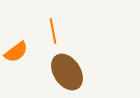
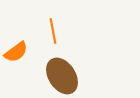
brown ellipse: moved 5 px left, 4 px down
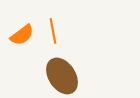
orange semicircle: moved 6 px right, 17 px up
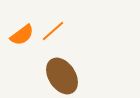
orange line: rotated 60 degrees clockwise
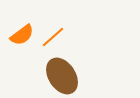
orange line: moved 6 px down
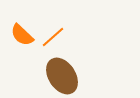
orange semicircle: rotated 80 degrees clockwise
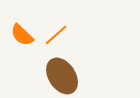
orange line: moved 3 px right, 2 px up
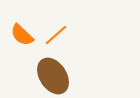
brown ellipse: moved 9 px left
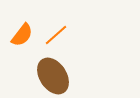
orange semicircle: rotated 95 degrees counterclockwise
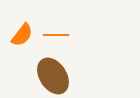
orange line: rotated 40 degrees clockwise
